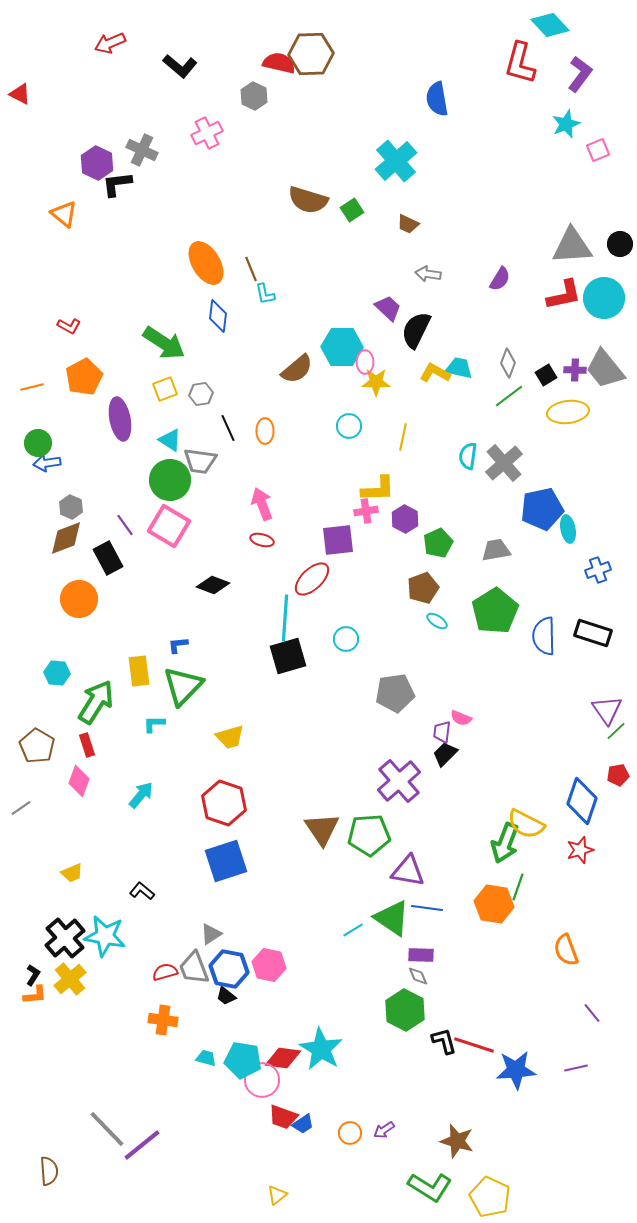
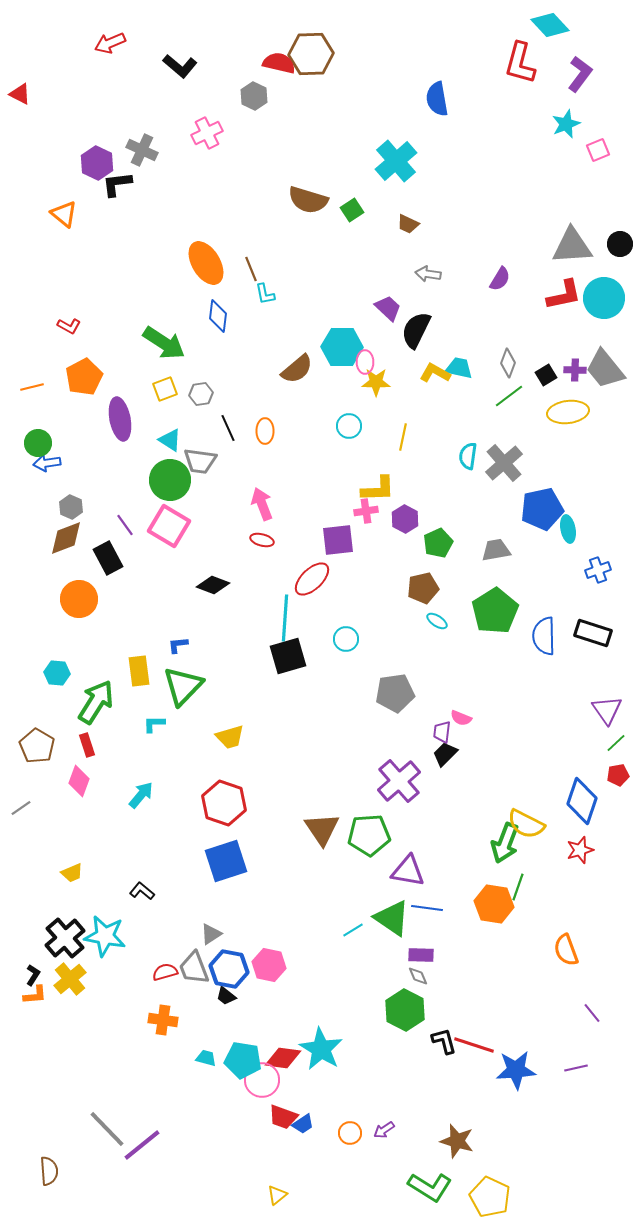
brown pentagon at (423, 588): rotated 8 degrees clockwise
green line at (616, 731): moved 12 px down
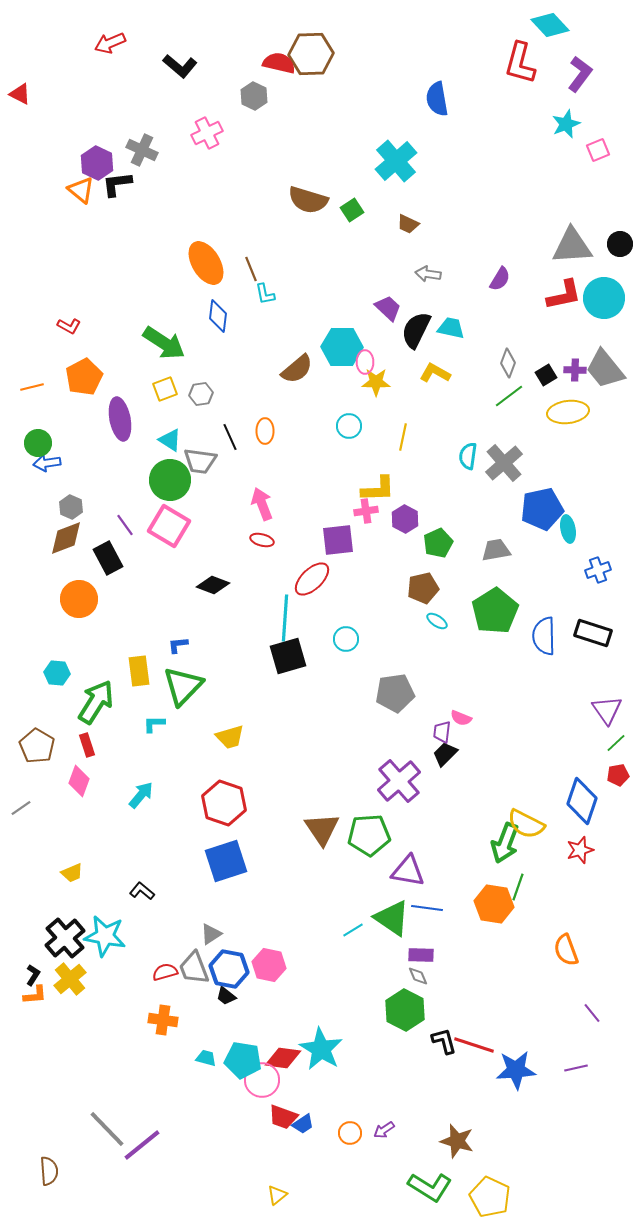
orange triangle at (64, 214): moved 17 px right, 24 px up
cyan trapezoid at (459, 368): moved 8 px left, 40 px up
black line at (228, 428): moved 2 px right, 9 px down
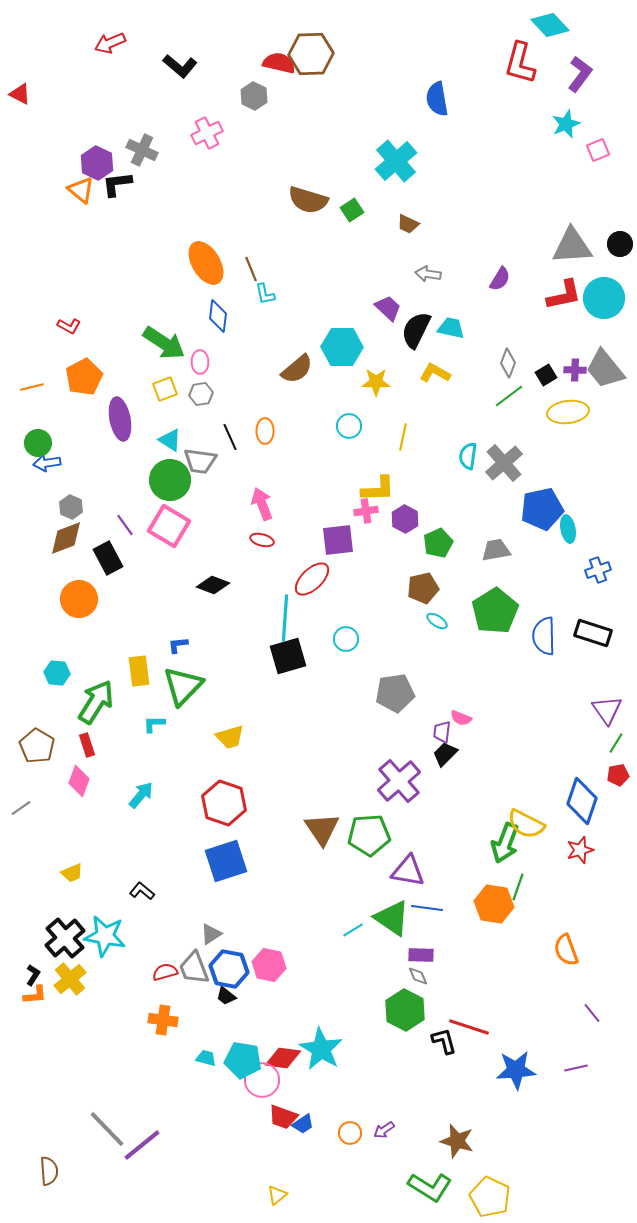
pink ellipse at (365, 362): moved 165 px left
green line at (616, 743): rotated 15 degrees counterclockwise
red line at (474, 1045): moved 5 px left, 18 px up
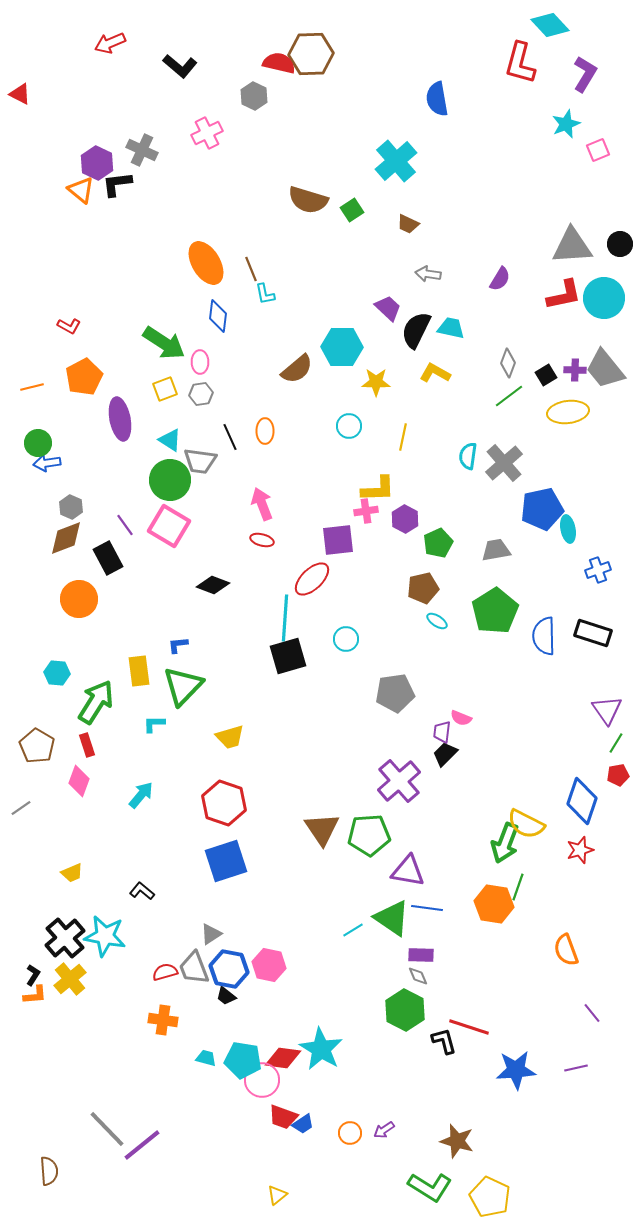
purple L-shape at (580, 74): moved 5 px right; rotated 6 degrees counterclockwise
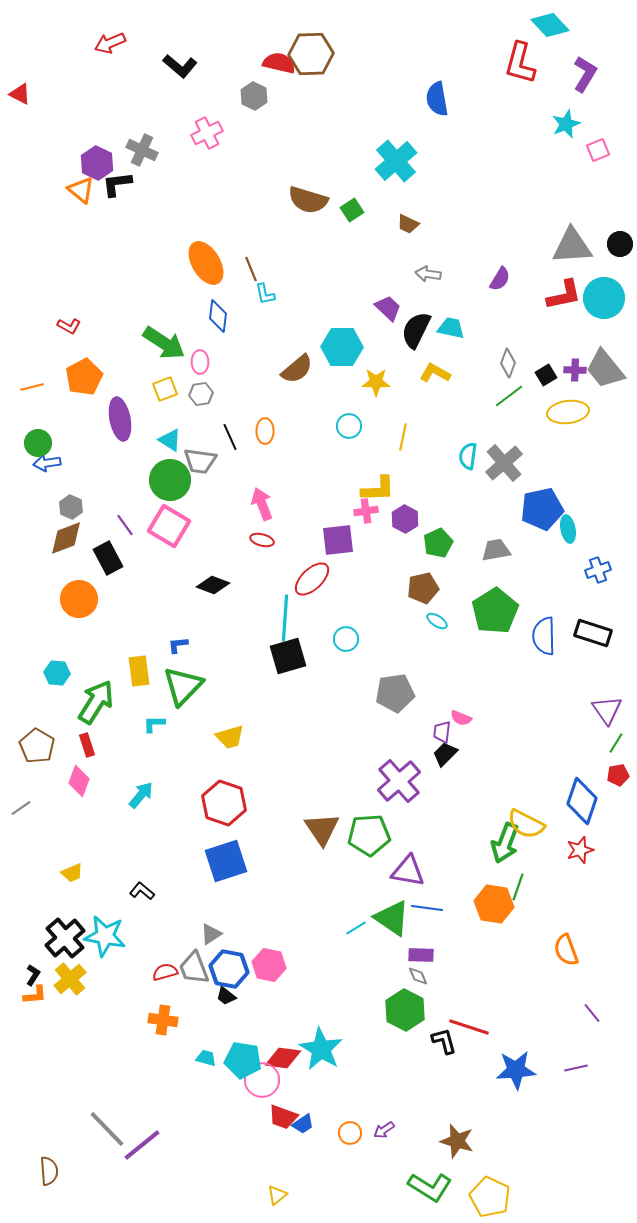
cyan line at (353, 930): moved 3 px right, 2 px up
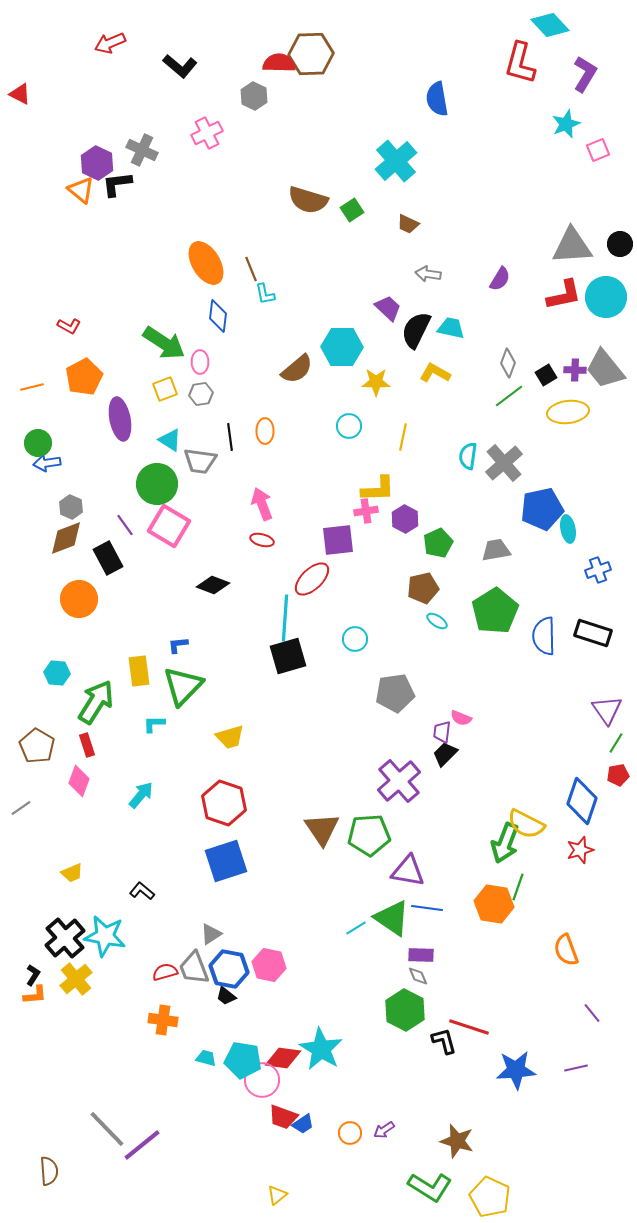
red semicircle at (279, 63): rotated 12 degrees counterclockwise
cyan circle at (604, 298): moved 2 px right, 1 px up
black line at (230, 437): rotated 16 degrees clockwise
green circle at (170, 480): moved 13 px left, 4 px down
cyan circle at (346, 639): moved 9 px right
yellow cross at (70, 979): moved 6 px right
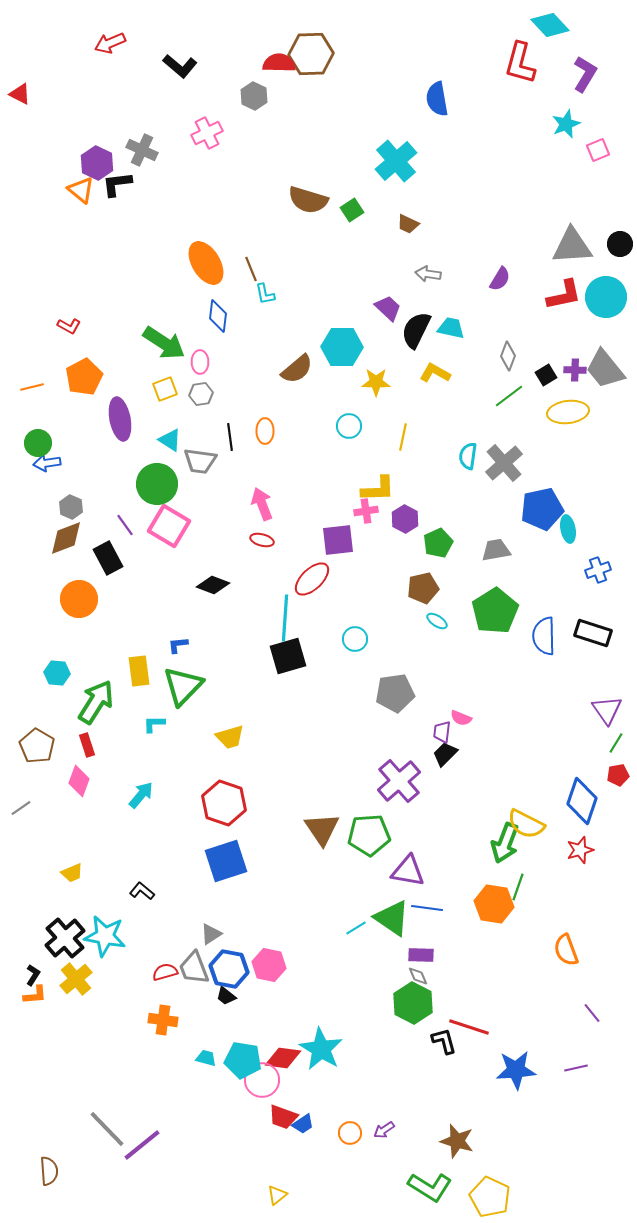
gray diamond at (508, 363): moved 7 px up
green hexagon at (405, 1010): moved 8 px right, 7 px up
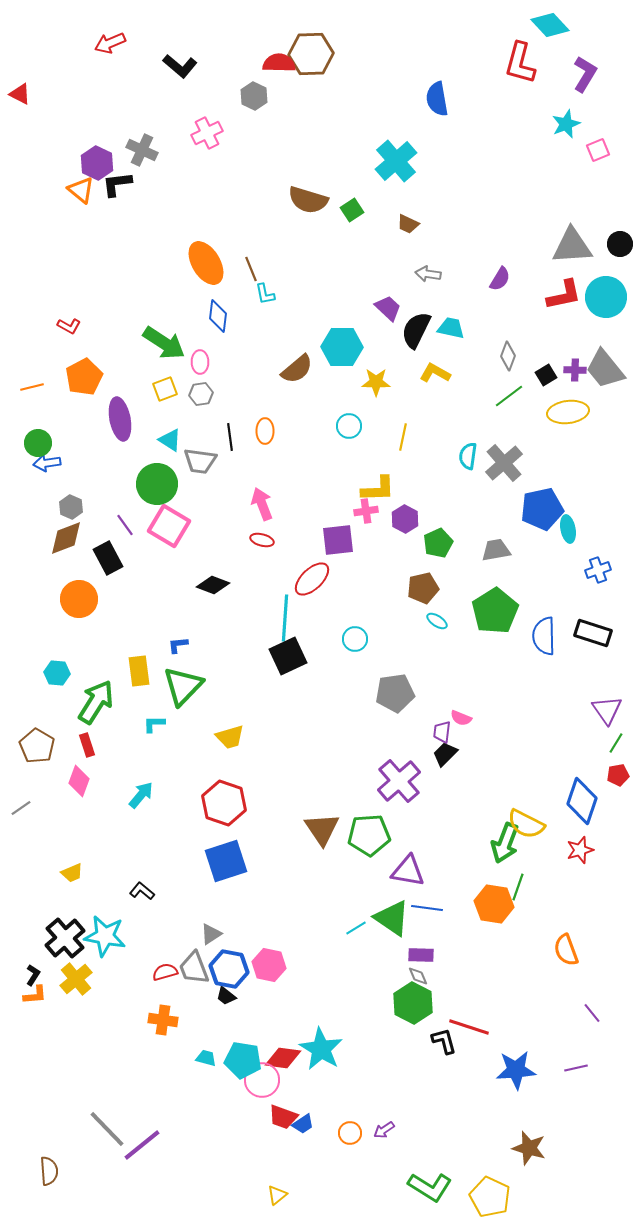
black square at (288, 656): rotated 9 degrees counterclockwise
brown star at (457, 1141): moved 72 px right, 7 px down
